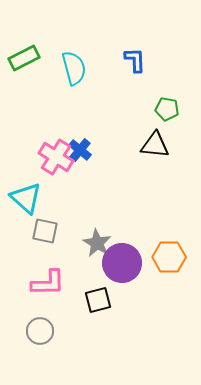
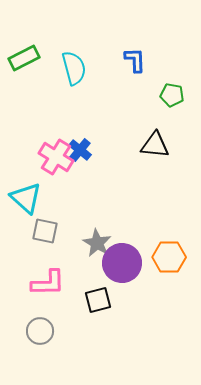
green pentagon: moved 5 px right, 14 px up
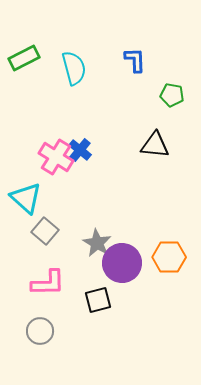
gray square: rotated 28 degrees clockwise
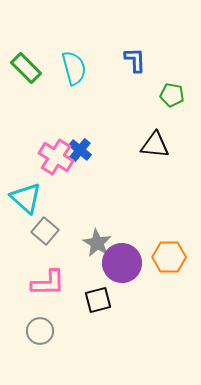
green rectangle: moved 2 px right, 10 px down; rotated 72 degrees clockwise
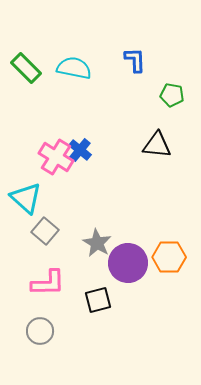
cyan semicircle: rotated 64 degrees counterclockwise
black triangle: moved 2 px right
purple circle: moved 6 px right
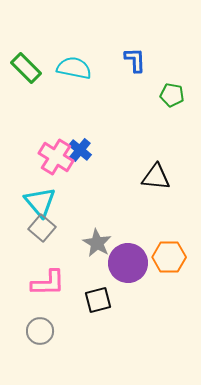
black triangle: moved 1 px left, 32 px down
cyan triangle: moved 14 px right, 4 px down; rotated 8 degrees clockwise
gray square: moved 3 px left, 3 px up
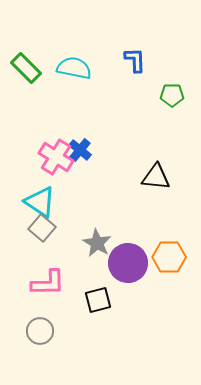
green pentagon: rotated 10 degrees counterclockwise
cyan triangle: rotated 16 degrees counterclockwise
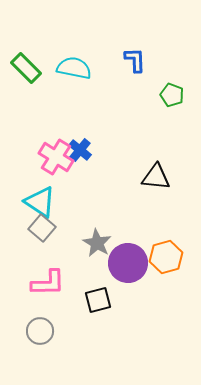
green pentagon: rotated 20 degrees clockwise
orange hexagon: moved 3 px left; rotated 16 degrees counterclockwise
